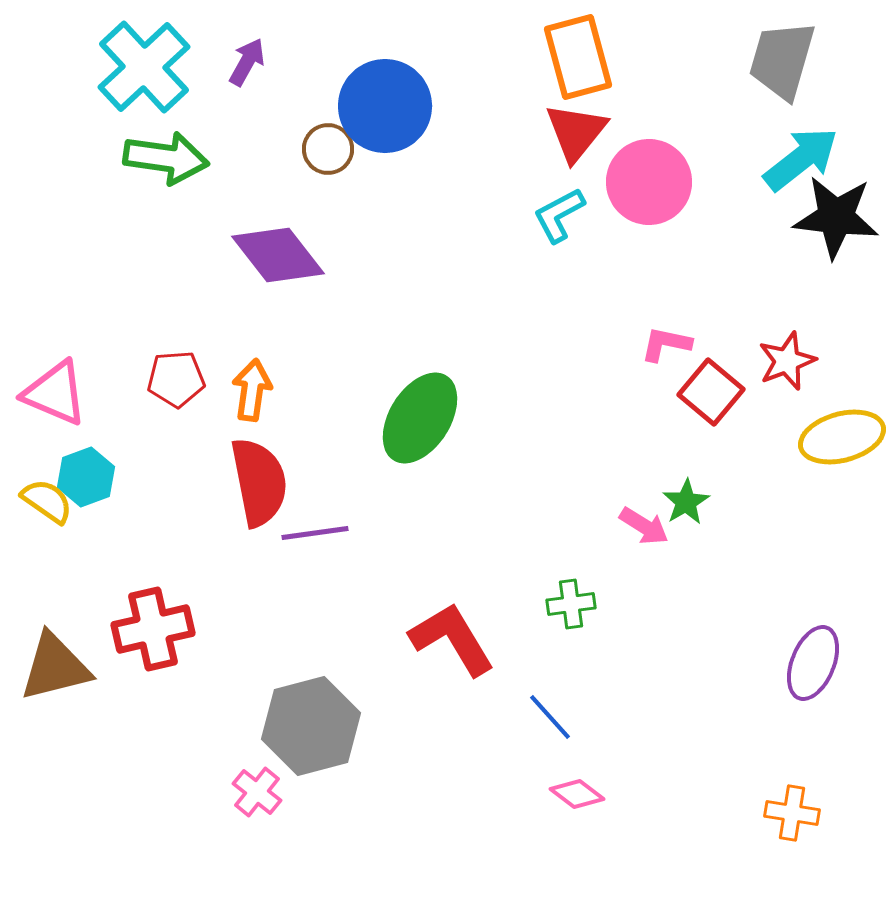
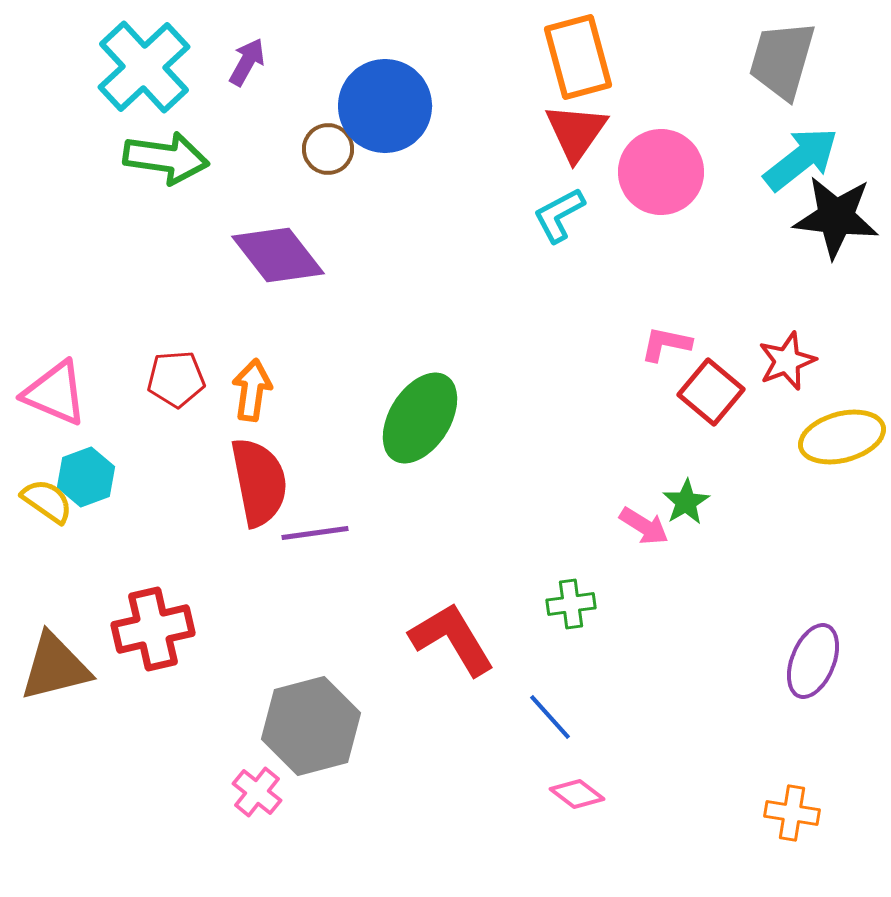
red triangle: rotated 4 degrees counterclockwise
pink circle: moved 12 px right, 10 px up
purple ellipse: moved 2 px up
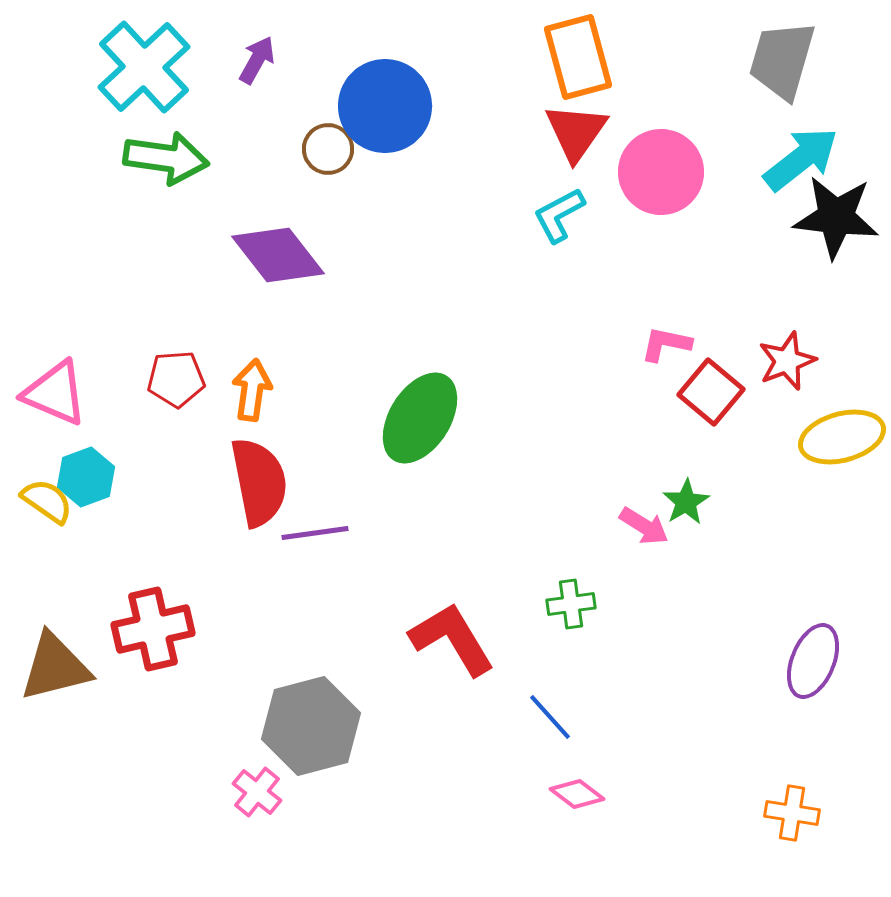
purple arrow: moved 10 px right, 2 px up
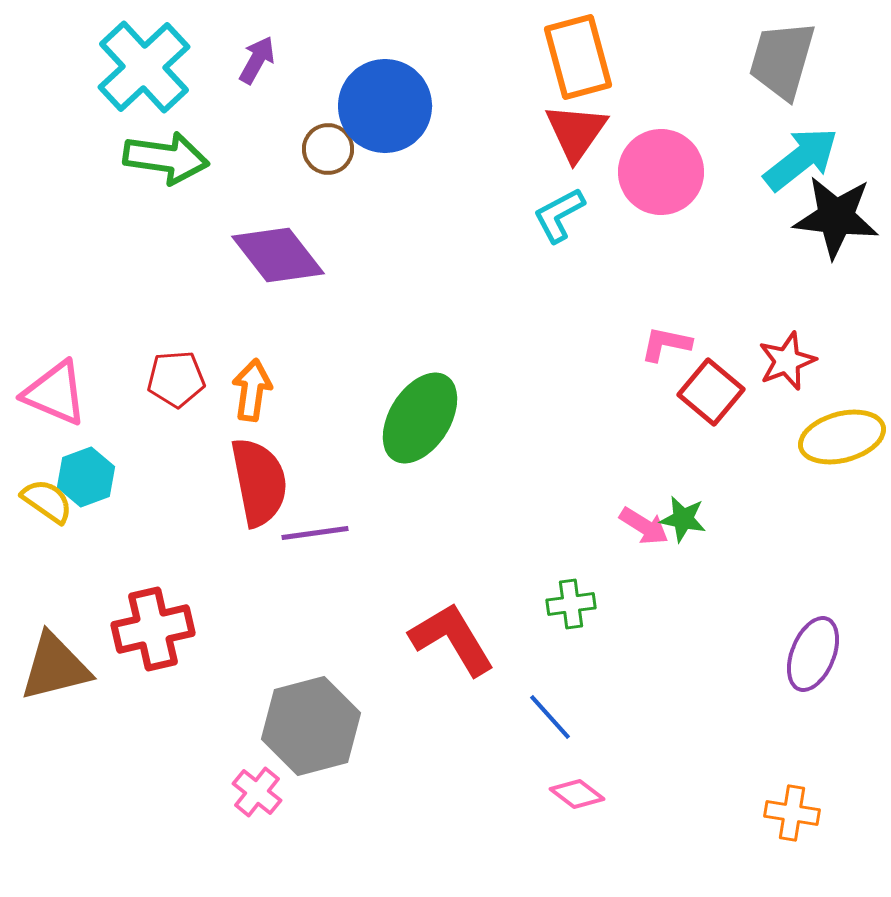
green star: moved 3 px left, 17 px down; rotated 30 degrees counterclockwise
purple ellipse: moved 7 px up
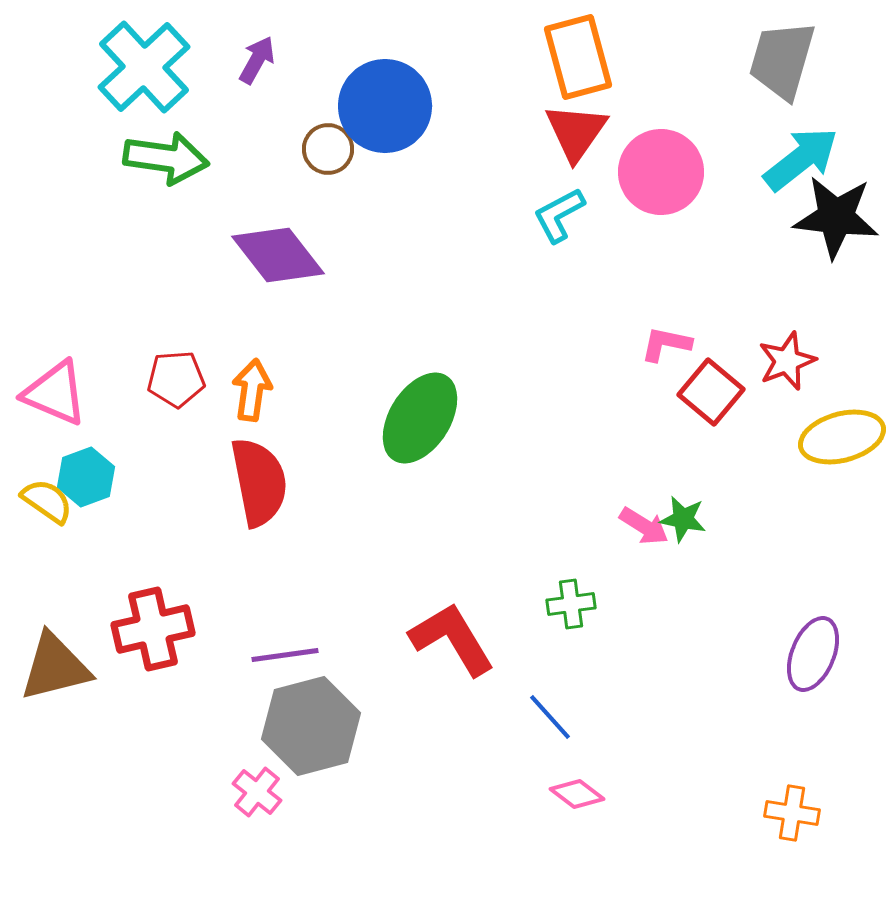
purple line: moved 30 px left, 122 px down
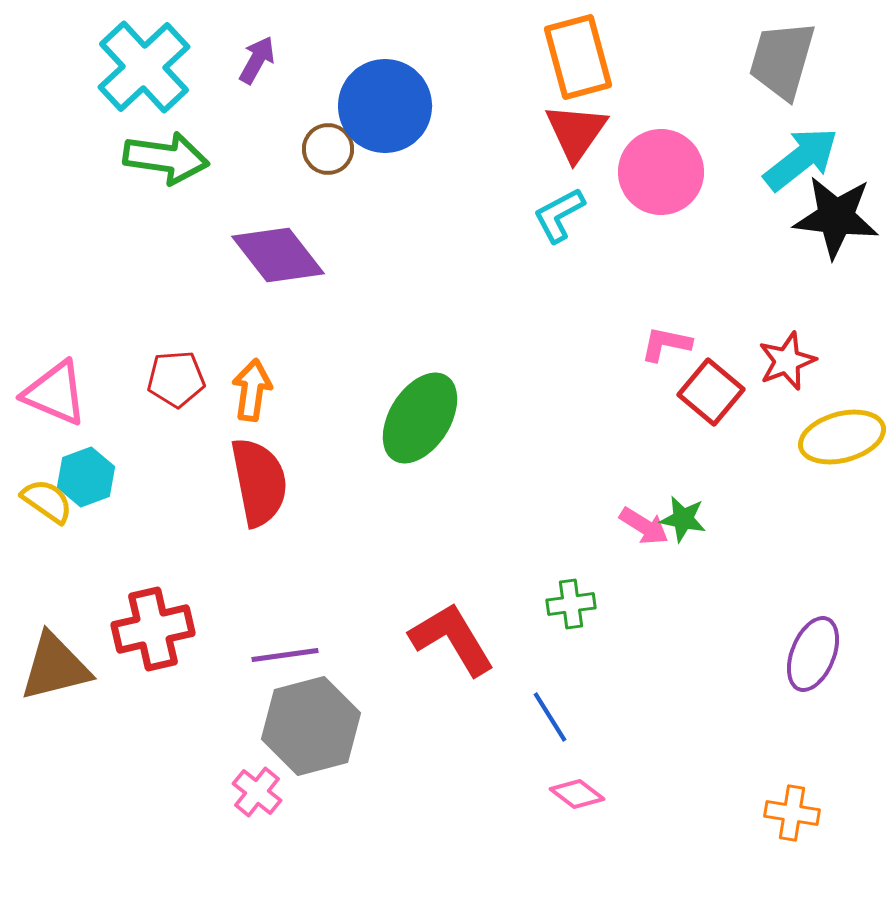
blue line: rotated 10 degrees clockwise
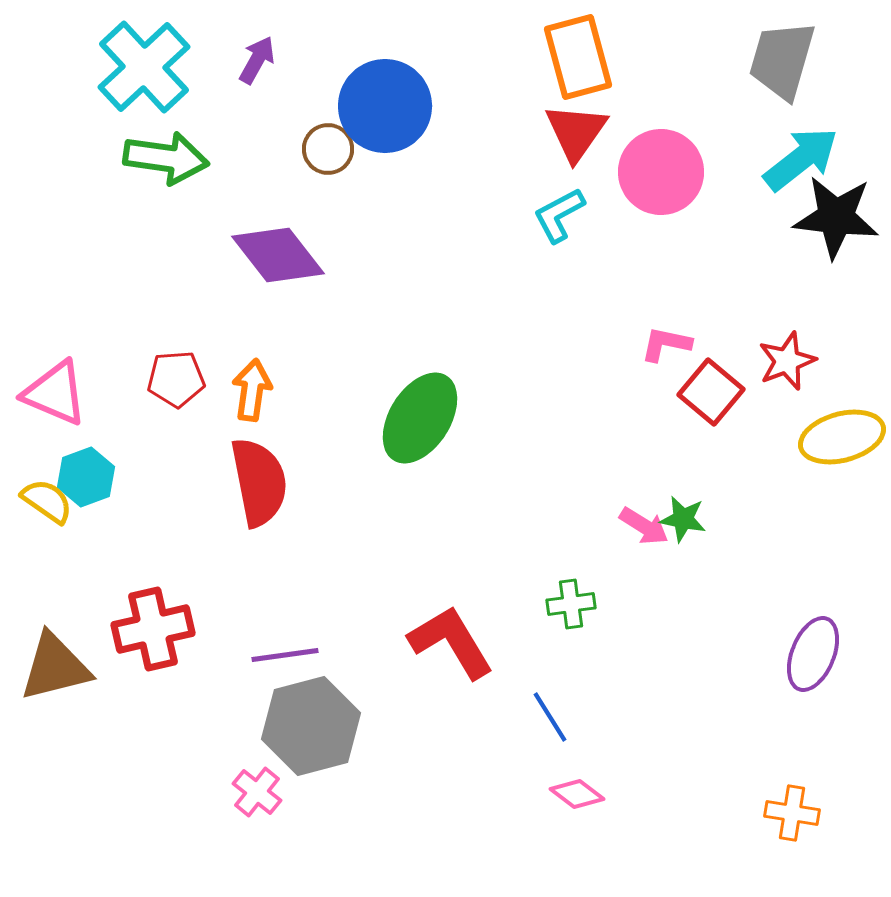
red L-shape: moved 1 px left, 3 px down
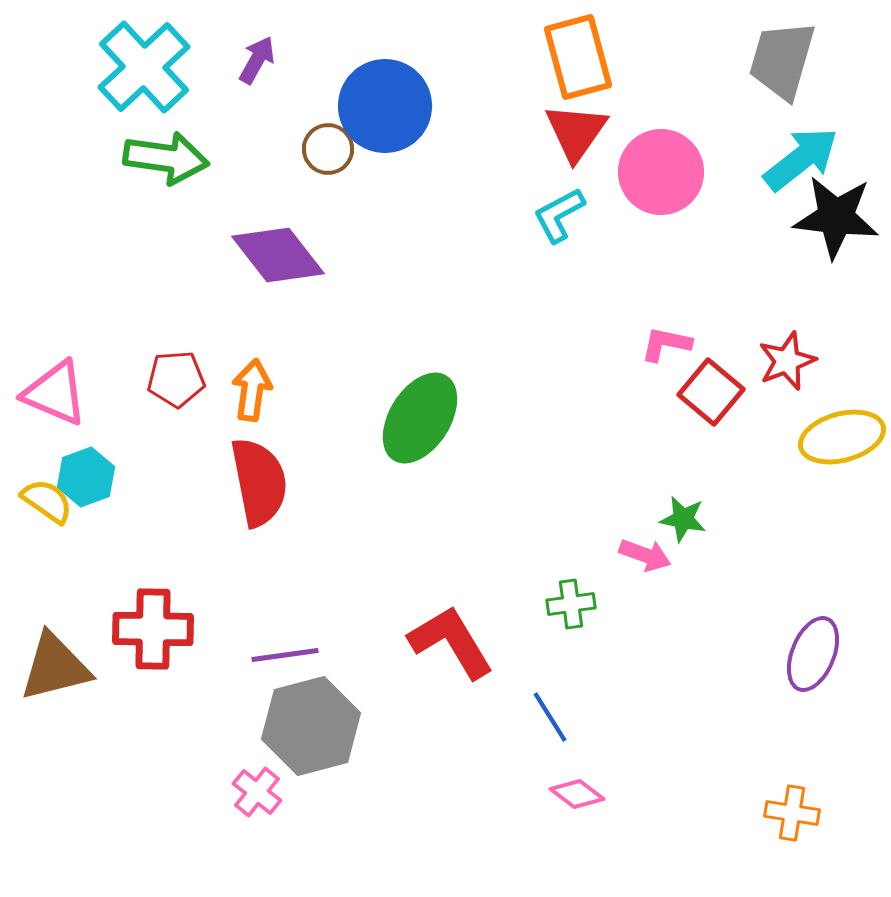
pink arrow: moved 1 px right, 29 px down; rotated 12 degrees counterclockwise
red cross: rotated 14 degrees clockwise
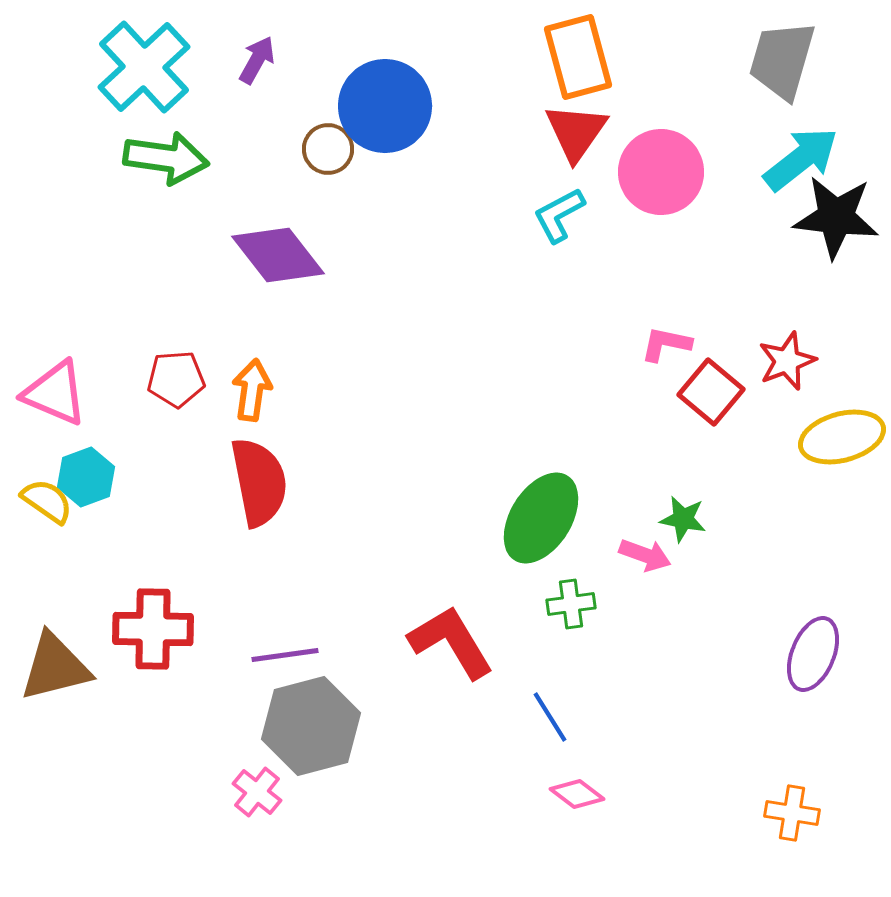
green ellipse: moved 121 px right, 100 px down
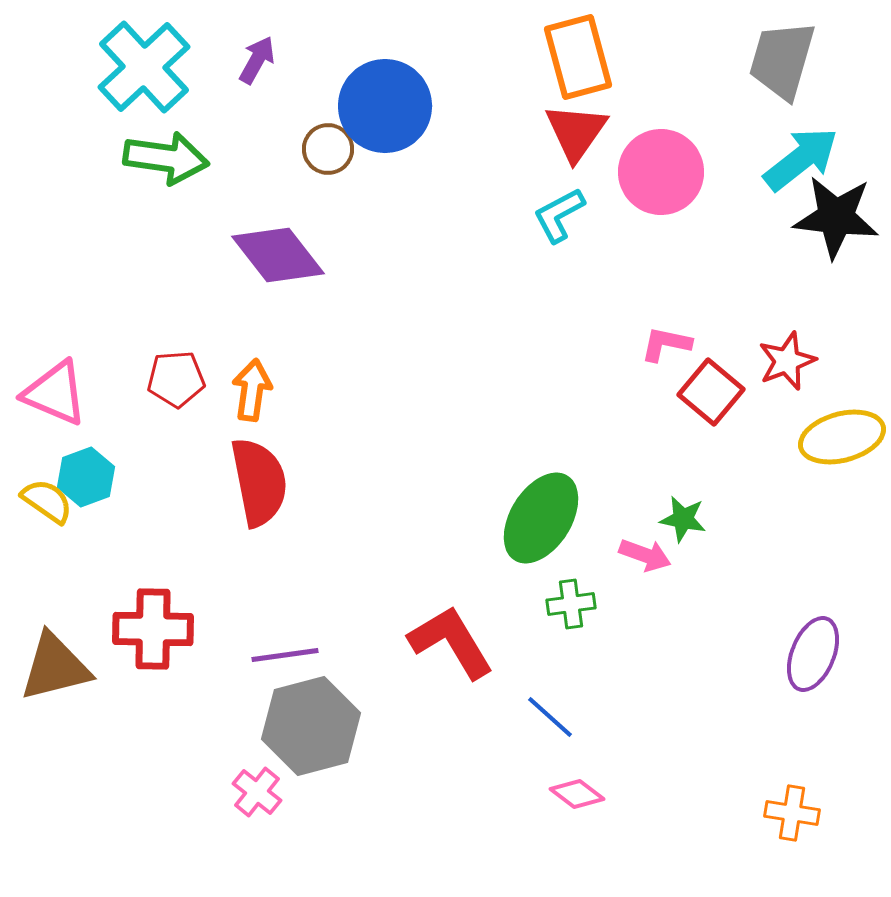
blue line: rotated 16 degrees counterclockwise
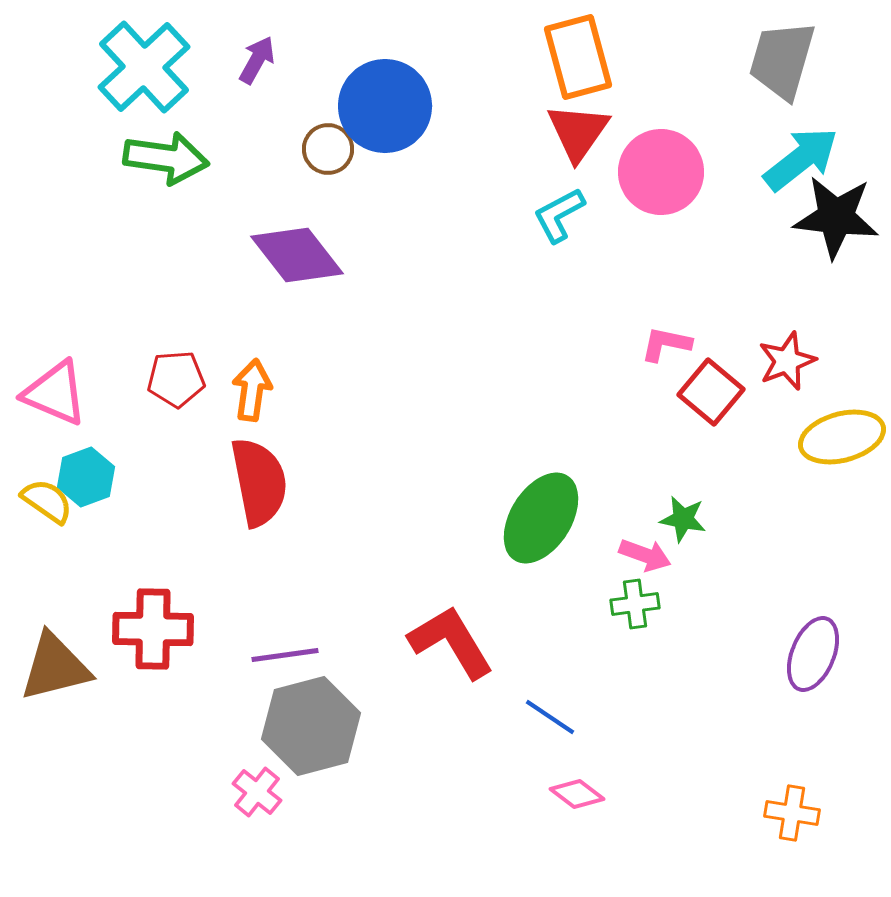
red triangle: moved 2 px right
purple diamond: moved 19 px right
green cross: moved 64 px right
blue line: rotated 8 degrees counterclockwise
